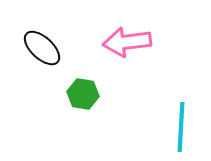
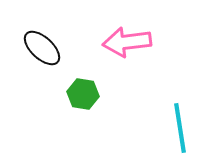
cyan line: moved 1 px left, 1 px down; rotated 12 degrees counterclockwise
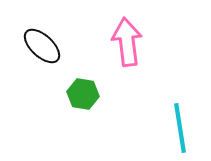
pink arrow: rotated 90 degrees clockwise
black ellipse: moved 2 px up
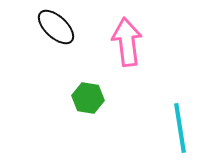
black ellipse: moved 14 px right, 19 px up
green hexagon: moved 5 px right, 4 px down
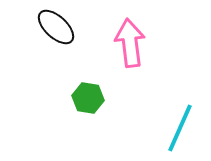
pink arrow: moved 3 px right, 1 px down
cyan line: rotated 33 degrees clockwise
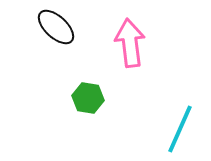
cyan line: moved 1 px down
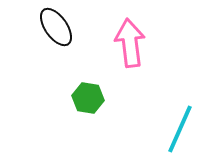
black ellipse: rotated 12 degrees clockwise
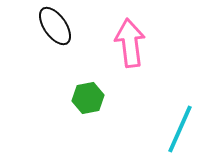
black ellipse: moved 1 px left, 1 px up
green hexagon: rotated 20 degrees counterclockwise
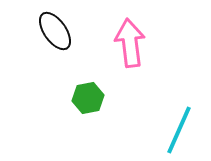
black ellipse: moved 5 px down
cyan line: moved 1 px left, 1 px down
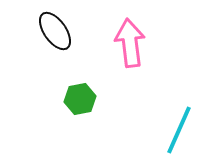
green hexagon: moved 8 px left, 1 px down
